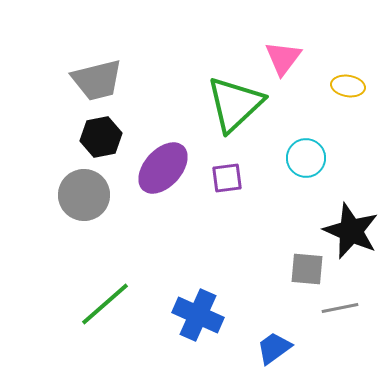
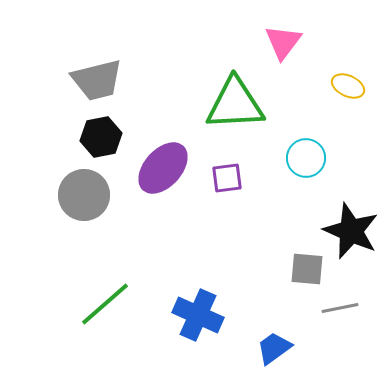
pink triangle: moved 16 px up
yellow ellipse: rotated 16 degrees clockwise
green triangle: rotated 40 degrees clockwise
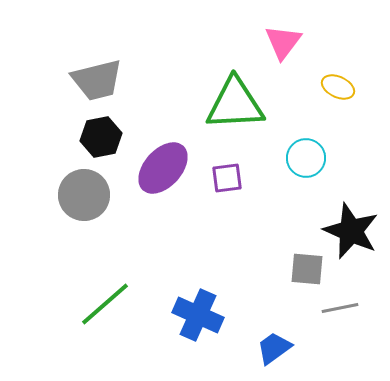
yellow ellipse: moved 10 px left, 1 px down
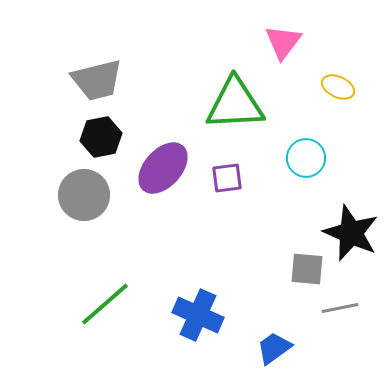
black star: moved 2 px down
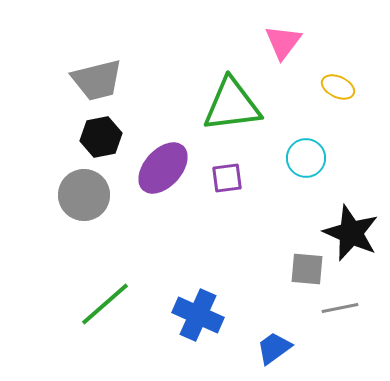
green triangle: moved 3 px left, 1 px down; rotated 4 degrees counterclockwise
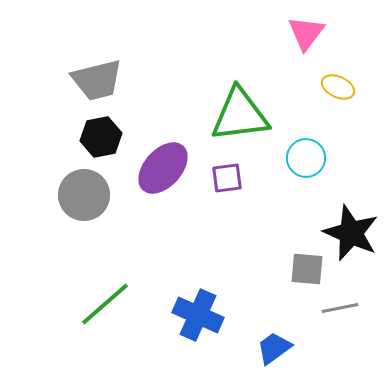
pink triangle: moved 23 px right, 9 px up
green triangle: moved 8 px right, 10 px down
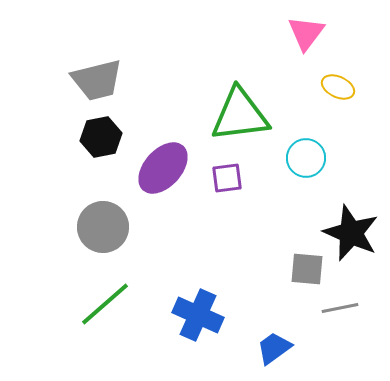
gray circle: moved 19 px right, 32 px down
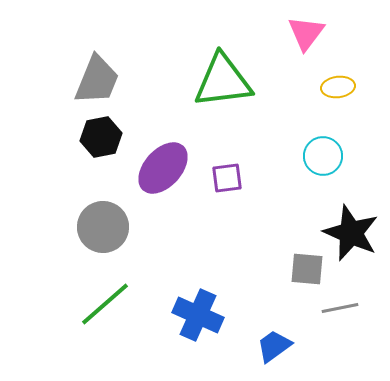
gray trapezoid: rotated 54 degrees counterclockwise
yellow ellipse: rotated 32 degrees counterclockwise
green triangle: moved 17 px left, 34 px up
cyan circle: moved 17 px right, 2 px up
blue trapezoid: moved 2 px up
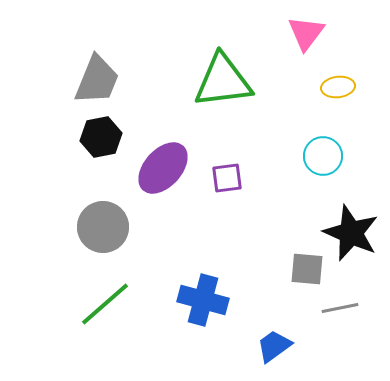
blue cross: moved 5 px right, 15 px up; rotated 9 degrees counterclockwise
